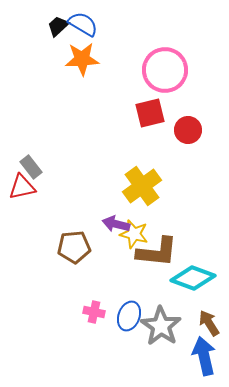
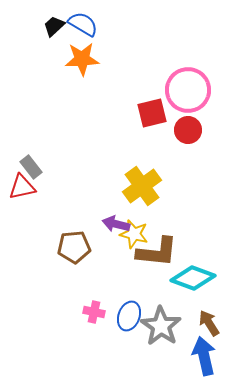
black trapezoid: moved 4 px left
pink circle: moved 23 px right, 20 px down
red square: moved 2 px right
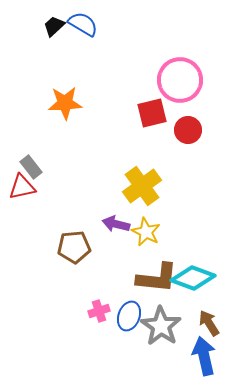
orange star: moved 17 px left, 44 px down
pink circle: moved 8 px left, 10 px up
yellow star: moved 12 px right, 2 px up; rotated 12 degrees clockwise
brown L-shape: moved 26 px down
pink cross: moved 5 px right, 1 px up; rotated 30 degrees counterclockwise
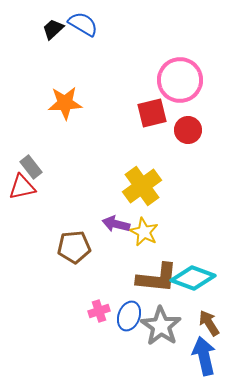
black trapezoid: moved 1 px left, 3 px down
yellow star: moved 2 px left
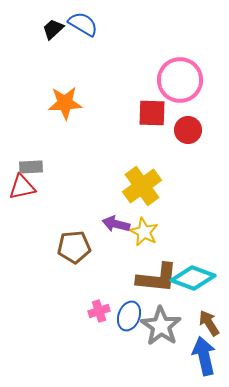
red square: rotated 16 degrees clockwise
gray rectangle: rotated 55 degrees counterclockwise
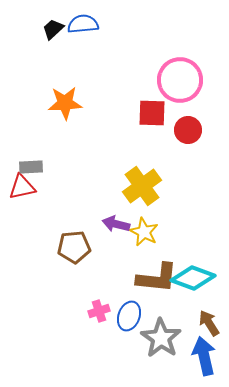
blue semicircle: rotated 36 degrees counterclockwise
gray star: moved 12 px down
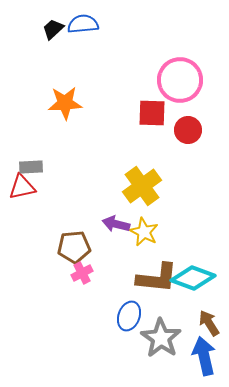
pink cross: moved 17 px left, 38 px up; rotated 10 degrees counterclockwise
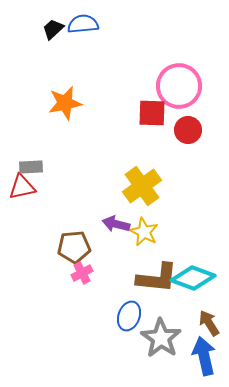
pink circle: moved 1 px left, 6 px down
orange star: rotated 8 degrees counterclockwise
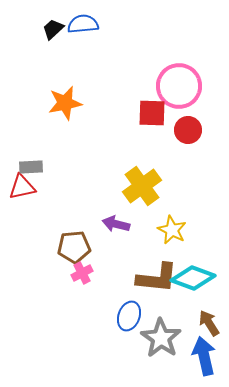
yellow star: moved 28 px right, 2 px up
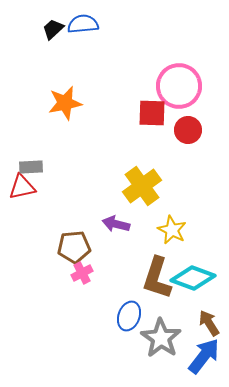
brown L-shape: rotated 102 degrees clockwise
blue arrow: rotated 51 degrees clockwise
